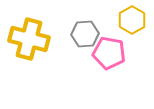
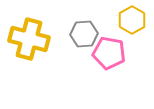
gray hexagon: moved 1 px left
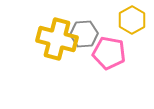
yellow cross: moved 28 px right
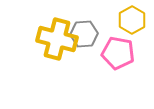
pink pentagon: moved 9 px right
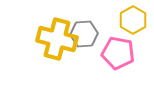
yellow hexagon: moved 1 px right
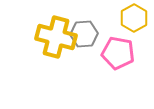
yellow hexagon: moved 1 px right, 2 px up
yellow cross: moved 1 px left, 2 px up
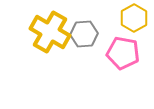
yellow cross: moved 6 px left, 5 px up; rotated 15 degrees clockwise
pink pentagon: moved 5 px right
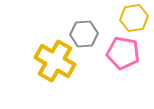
yellow hexagon: rotated 20 degrees clockwise
yellow cross: moved 5 px right, 29 px down
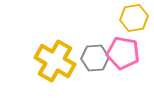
gray hexagon: moved 11 px right, 24 px down
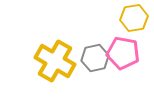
gray hexagon: rotated 8 degrees counterclockwise
